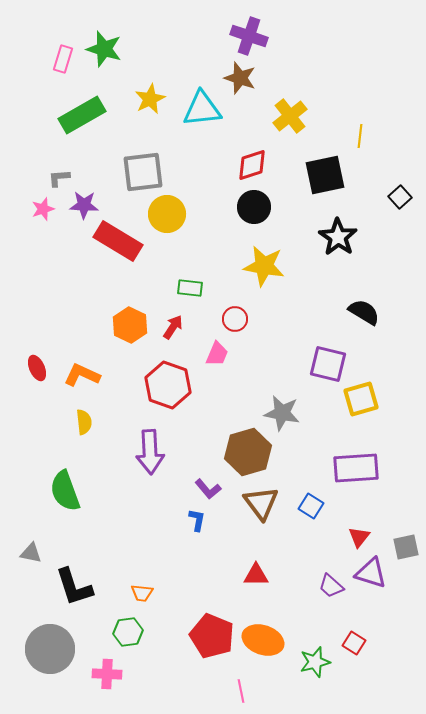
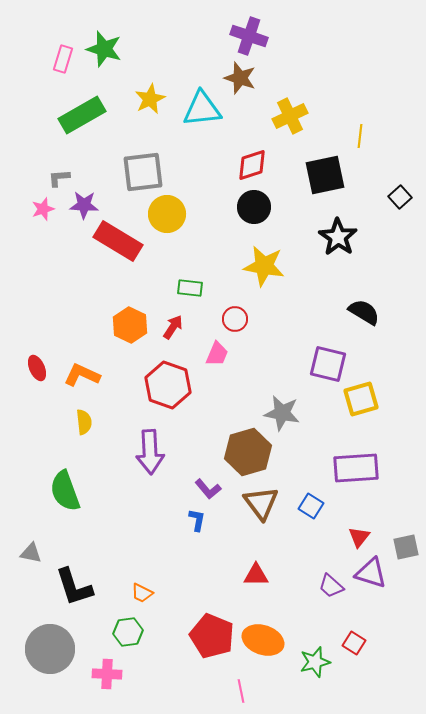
yellow cross at (290, 116): rotated 12 degrees clockwise
orange trapezoid at (142, 593): rotated 20 degrees clockwise
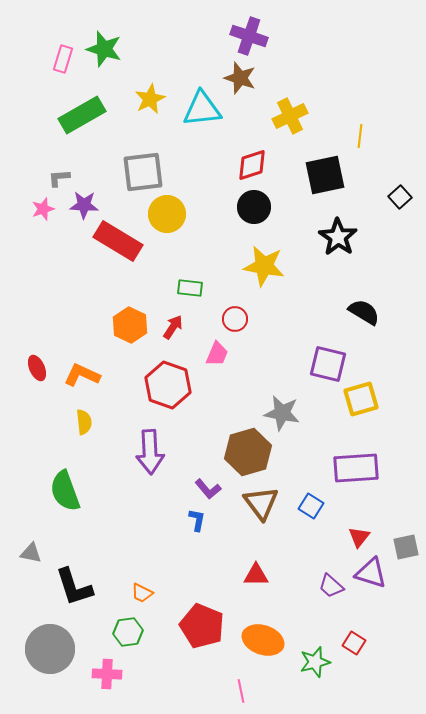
red pentagon at (212, 636): moved 10 px left, 10 px up
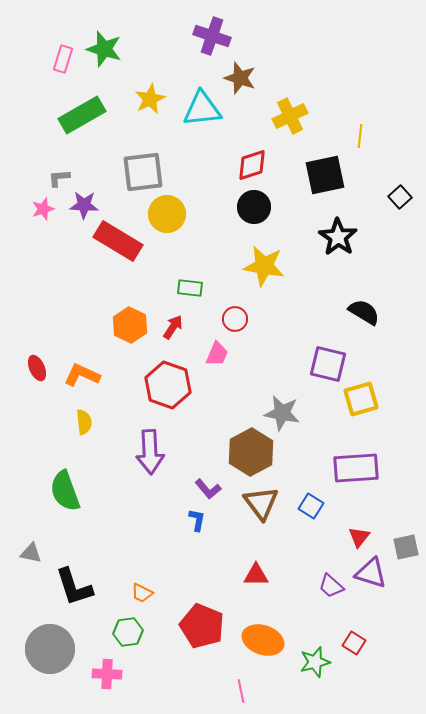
purple cross at (249, 36): moved 37 px left
brown hexagon at (248, 452): moved 3 px right; rotated 12 degrees counterclockwise
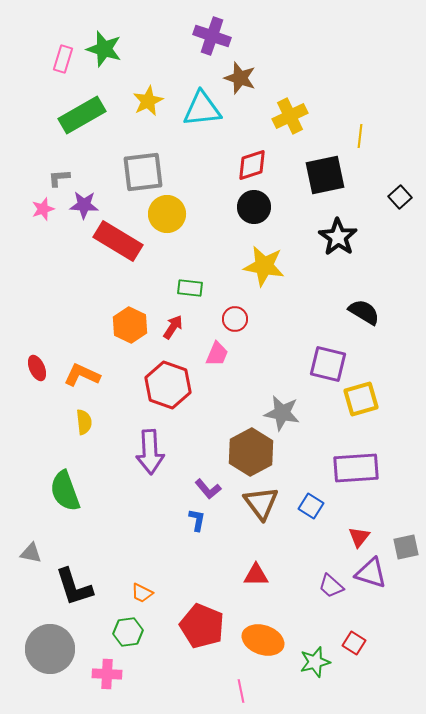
yellow star at (150, 99): moved 2 px left, 2 px down
